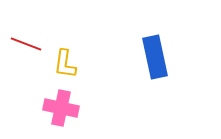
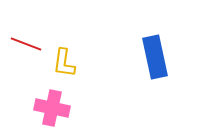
yellow L-shape: moved 1 px left, 1 px up
pink cross: moved 9 px left
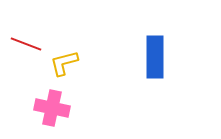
blue rectangle: rotated 12 degrees clockwise
yellow L-shape: rotated 68 degrees clockwise
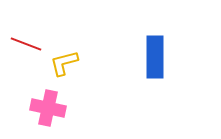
pink cross: moved 4 px left
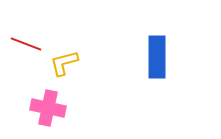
blue rectangle: moved 2 px right
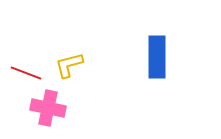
red line: moved 29 px down
yellow L-shape: moved 5 px right, 2 px down
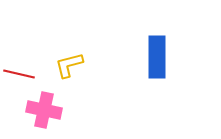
red line: moved 7 px left, 1 px down; rotated 8 degrees counterclockwise
pink cross: moved 4 px left, 2 px down
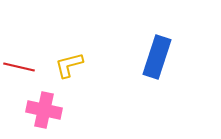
blue rectangle: rotated 18 degrees clockwise
red line: moved 7 px up
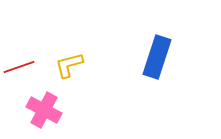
red line: rotated 32 degrees counterclockwise
pink cross: rotated 16 degrees clockwise
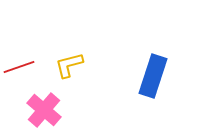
blue rectangle: moved 4 px left, 19 px down
pink cross: rotated 12 degrees clockwise
